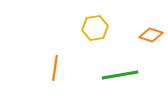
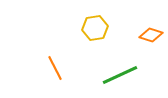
orange line: rotated 35 degrees counterclockwise
green line: rotated 15 degrees counterclockwise
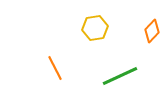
orange diamond: moved 1 px right, 4 px up; rotated 65 degrees counterclockwise
green line: moved 1 px down
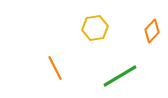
green line: rotated 6 degrees counterclockwise
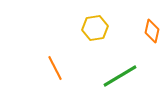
orange diamond: rotated 30 degrees counterclockwise
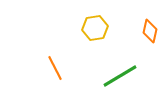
orange diamond: moved 2 px left
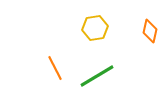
green line: moved 23 px left
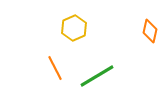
yellow hexagon: moved 21 px left; rotated 15 degrees counterclockwise
